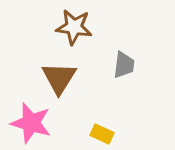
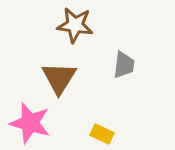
brown star: moved 1 px right, 2 px up
pink star: moved 1 px left
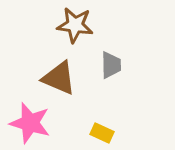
gray trapezoid: moved 13 px left; rotated 8 degrees counterclockwise
brown triangle: rotated 39 degrees counterclockwise
yellow rectangle: moved 1 px up
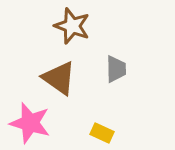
brown star: moved 3 px left, 1 px down; rotated 12 degrees clockwise
gray trapezoid: moved 5 px right, 4 px down
brown triangle: rotated 12 degrees clockwise
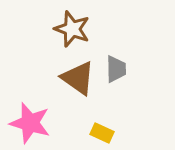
brown star: moved 3 px down
brown triangle: moved 19 px right
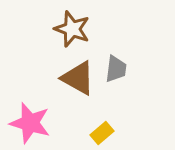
gray trapezoid: rotated 8 degrees clockwise
brown triangle: rotated 6 degrees counterclockwise
yellow rectangle: rotated 65 degrees counterclockwise
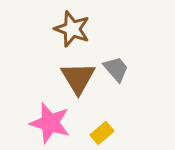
gray trapezoid: rotated 48 degrees counterclockwise
brown triangle: rotated 30 degrees clockwise
pink star: moved 20 px right
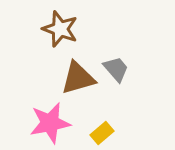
brown star: moved 12 px left
brown triangle: rotated 45 degrees clockwise
pink star: rotated 27 degrees counterclockwise
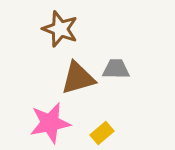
gray trapezoid: rotated 48 degrees counterclockwise
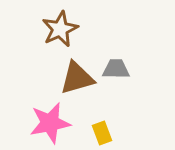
brown star: rotated 27 degrees clockwise
brown triangle: moved 1 px left
yellow rectangle: rotated 70 degrees counterclockwise
